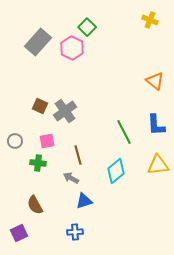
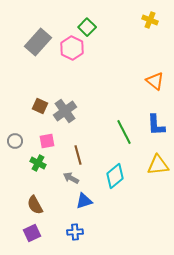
green cross: rotated 21 degrees clockwise
cyan diamond: moved 1 px left, 5 px down
purple square: moved 13 px right
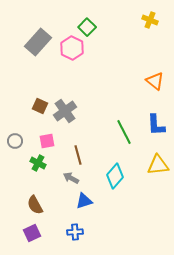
cyan diamond: rotated 10 degrees counterclockwise
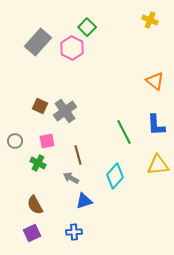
blue cross: moved 1 px left
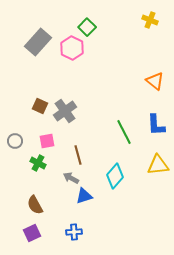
blue triangle: moved 5 px up
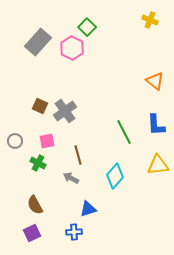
blue triangle: moved 4 px right, 13 px down
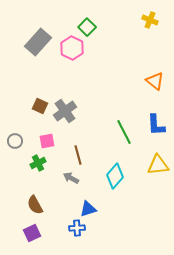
green cross: rotated 35 degrees clockwise
blue cross: moved 3 px right, 4 px up
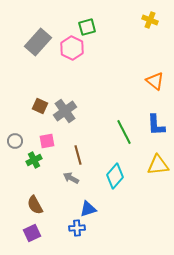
green square: rotated 30 degrees clockwise
green cross: moved 4 px left, 3 px up
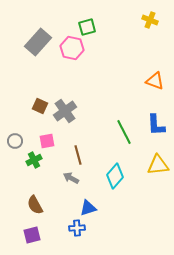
pink hexagon: rotated 15 degrees counterclockwise
orange triangle: rotated 18 degrees counterclockwise
blue triangle: moved 1 px up
purple square: moved 2 px down; rotated 12 degrees clockwise
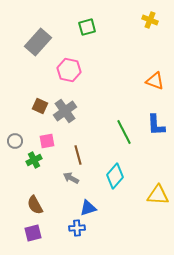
pink hexagon: moved 3 px left, 22 px down
yellow triangle: moved 30 px down; rotated 10 degrees clockwise
purple square: moved 1 px right, 2 px up
